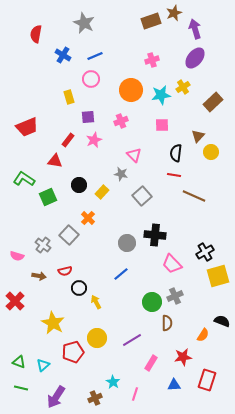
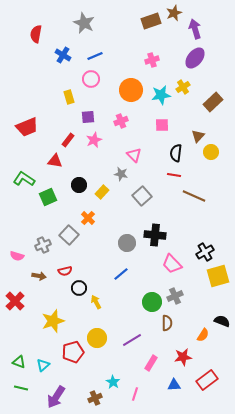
gray cross at (43, 245): rotated 28 degrees clockwise
yellow star at (53, 323): moved 2 px up; rotated 25 degrees clockwise
red rectangle at (207, 380): rotated 35 degrees clockwise
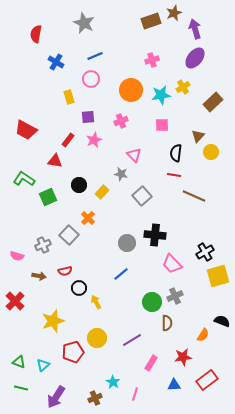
blue cross at (63, 55): moved 7 px left, 7 px down
red trapezoid at (27, 127): moved 1 px left, 3 px down; rotated 50 degrees clockwise
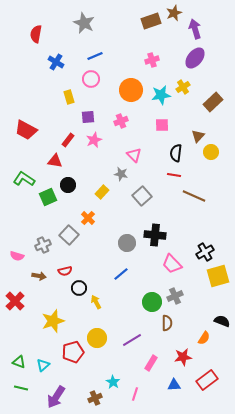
black circle at (79, 185): moved 11 px left
orange semicircle at (203, 335): moved 1 px right, 3 px down
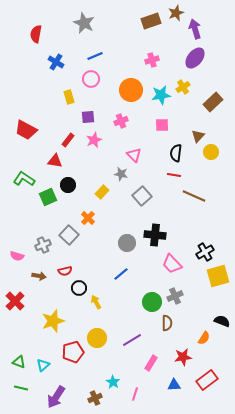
brown star at (174, 13): moved 2 px right
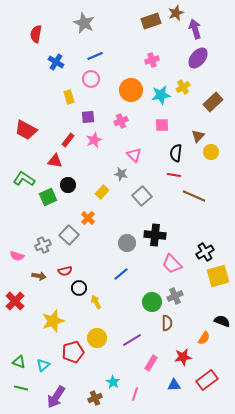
purple ellipse at (195, 58): moved 3 px right
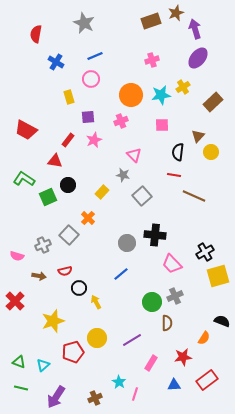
orange circle at (131, 90): moved 5 px down
black semicircle at (176, 153): moved 2 px right, 1 px up
gray star at (121, 174): moved 2 px right, 1 px down
cyan star at (113, 382): moved 6 px right
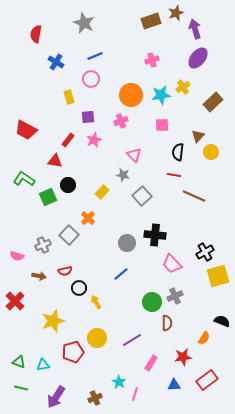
cyan triangle at (43, 365): rotated 32 degrees clockwise
